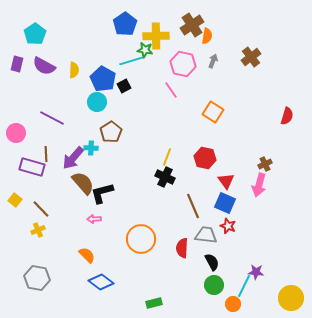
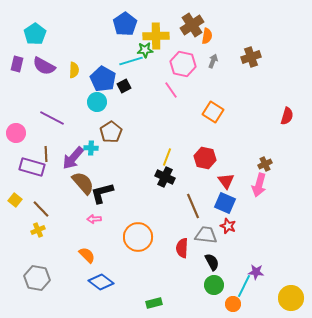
green star at (145, 50): rotated 14 degrees counterclockwise
brown cross at (251, 57): rotated 18 degrees clockwise
orange circle at (141, 239): moved 3 px left, 2 px up
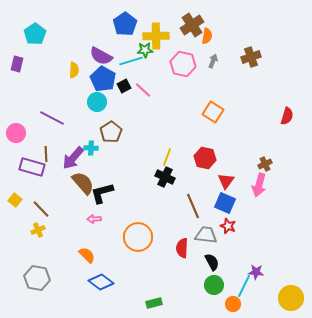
purple semicircle at (44, 66): moved 57 px right, 10 px up
pink line at (171, 90): moved 28 px left; rotated 12 degrees counterclockwise
red triangle at (226, 181): rotated 12 degrees clockwise
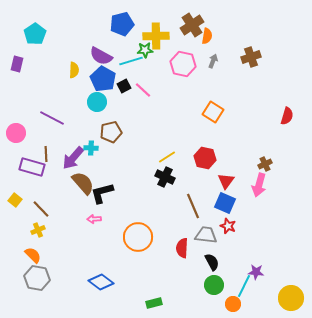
blue pentagon at (125, 24): moved 3 px left; rotated 20 degrees clockwise
brown pentagon at (111, 132): rotated 20 degrees clockwise
yellow line at (167, 157): rotated 36 degrees clockwise
orange semicircle at (87, 255): moved 54 px left
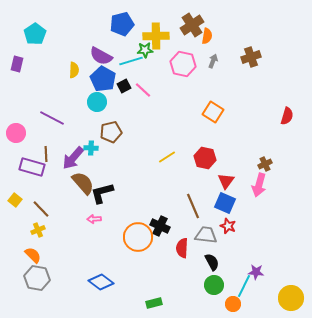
black cross at (165, 177): moved 5 px left, 49 px down
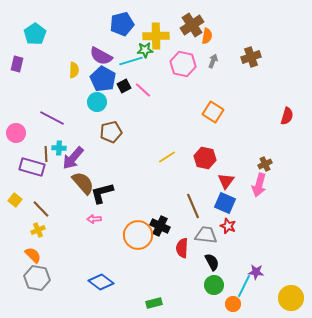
cyan cross at (91, 148): moved 32 px left
orange circle at (138, 237): moved 2 px up
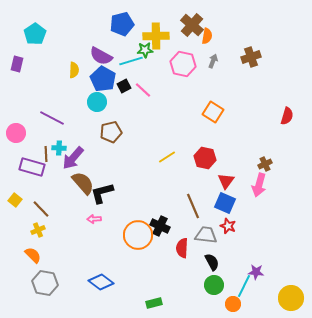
brown cross at (192, 25): rotated 15 degrees counterclockwise
gray hexagon at (37, 278): moved 8 px right, 5 px down
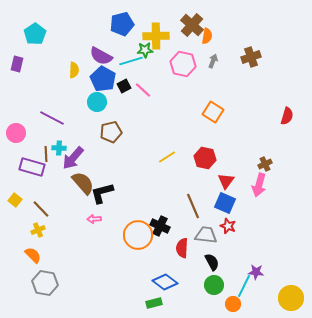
blue diamond at (101, 282): moved 64 px right
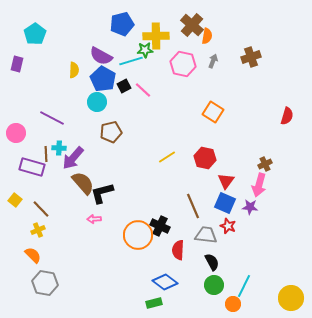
red semicircle at (182, 248): moved 4 px left, 2 px down
purple star at (256, 272): moved 6 px left, 65 px up
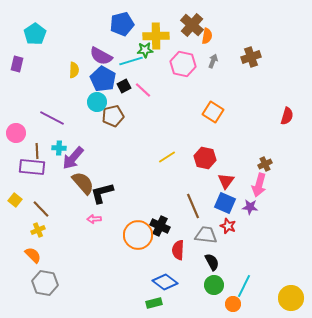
brown pentagon at (111, 132): moved 2 px right, 16 px up
brown line at (46, 154): moved 9 px left, 3 px up
purple rectangle at (32, 167): rotated 10 degrees counterclockwise
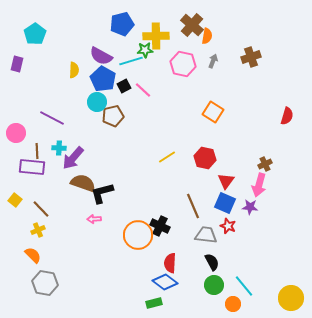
brown semicircle at (83, 183): rotated 30 degrees counterclockwise
red semicircle at (178, 250): moved 8 px left, 13 px down
cyan line at (244, 286): rotated 65 degrees counterclockwise
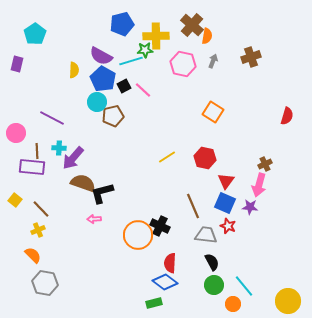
yellow circle at (291, 298): moved 3 px left, 3 px down
